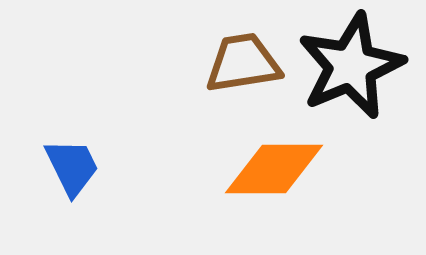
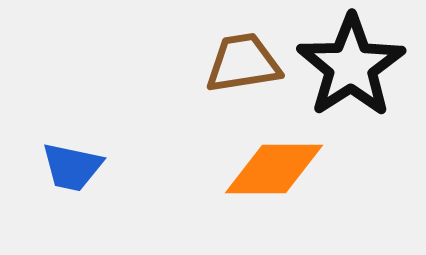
black star: rotated 10 degrees counterclockwise
blue trapezoid: rotated 128 degrees clockwise
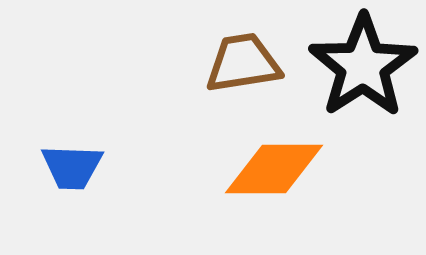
black star: moved 12 px right
blue trapezoid: rotated 10 degrees counterclockwise
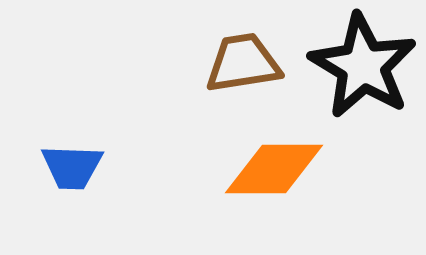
black star: rotated 8 degrees counterclockwise
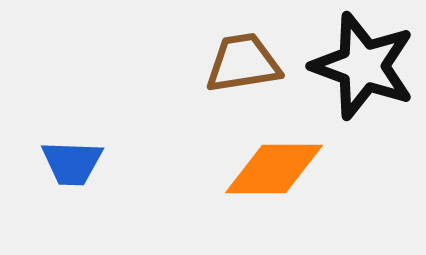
black star: rotated 11 degrees counterclockwise
blue trapezoid: moved 4 px up
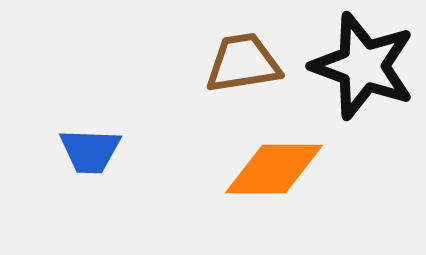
blue trapezoid: moved 18 px right, 12 px up
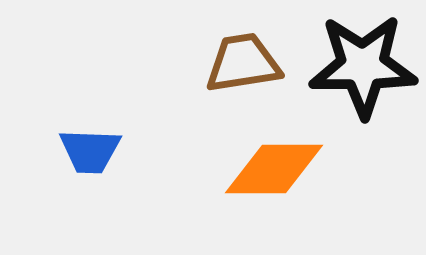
black star: rotated 20 degrees counterclockwise
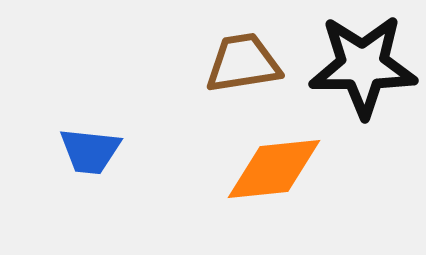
blue trapezoid: rotated 4 degrees clockwise
orange diamond: rotated 6 degrees counterclockwise
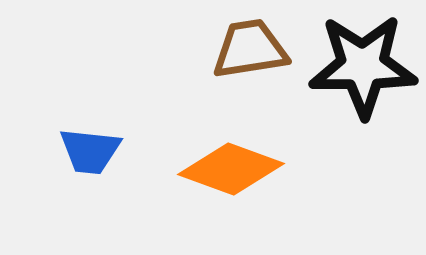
brown trapezoid: moved 7 px right, 14 px up
orange diamond: moved 43 px left; rotated 26 degrees clockwise
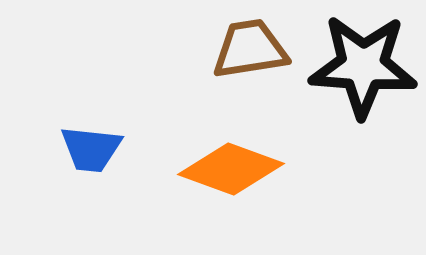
black star: rotated 4 degrees clockwise
blue trapezoid: moved 1 px right, 2 px up
